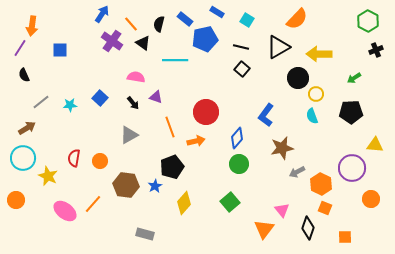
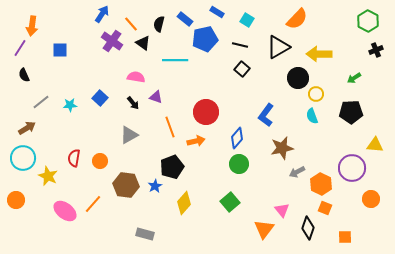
black line at (241, 47): moved 1 px left, 2 px up
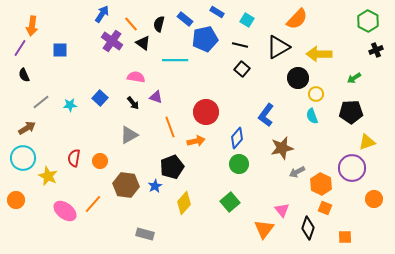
yellow triangle at (375, 145): moved 8 px left, 3 px up; rotated 24 degrees counterclockwise
orange circle at (371, 199): moved 3 px right
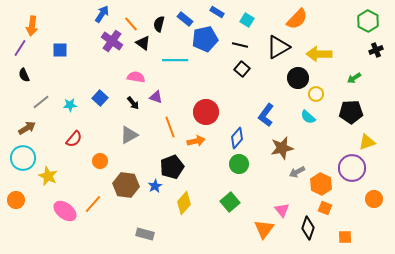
cyan semicircle at (312, 116): moved 4 px left, 1 px down; rotated 28 degrees counterclockwise
red semicircle at (74, 158): moved 19 px up; rotated 150 degrees counterclockwise
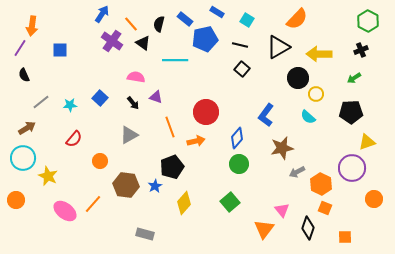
black cross at (376, 50): moved 15 px left
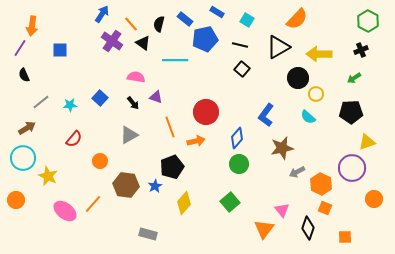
gray rectangle at (145, 234): moved 3 px right
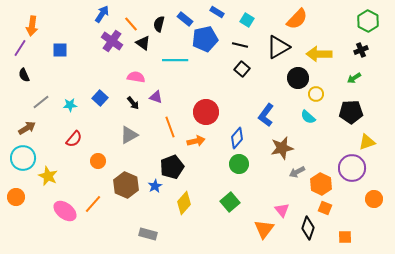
orange circle at (100, 161): moved 2 px left
brown hexagon at (126, 185): rotated 15 degrees clockwise
orange circle at (16, 200): moved 3 px up
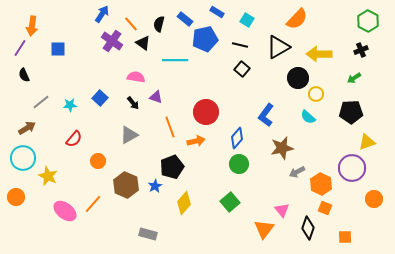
blue square at (60, 50): moved 2 px left, 1 px up
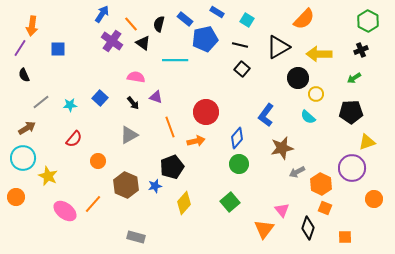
orange semicircle at (297, 19): moved 7 px right
blue star at (155, 186): rotated 16 degrees clockwise
gray rectangle at (148, 234): moved 12 px left, 3 px down
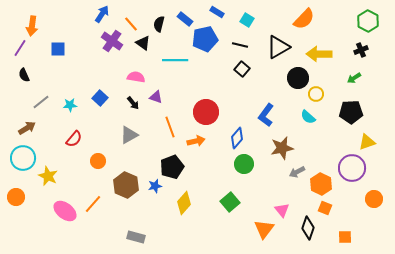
green circle at (239, 164): moved 5 px right
